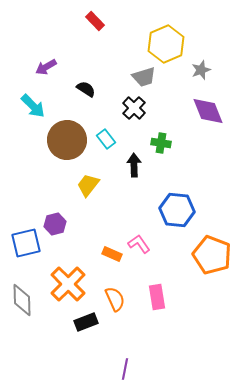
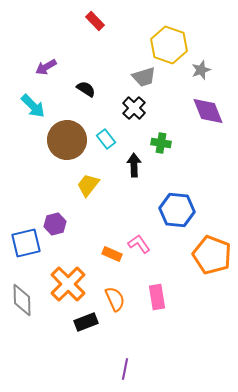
yellow hexagon: moved 3 px right, 1 px down; rotated 18 degrees counterclockwise
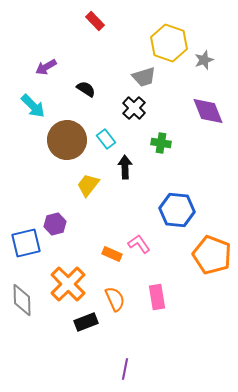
yellow hexagon: moved 2 px up
gray star: moved 3 px right, 10 px up
black arrow: moved 9 px left, 2 px down
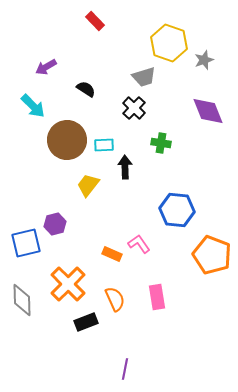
cyan rectangle: moved 2 px left, 6 px down; rotated 54 degrees counterclockwise
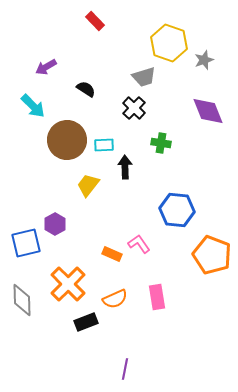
purple hexagon: rotated 15 degrees counterclockwise
orange semicircle: rotated 90 degrees clockwise
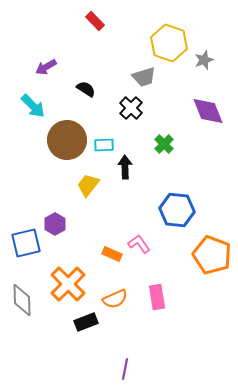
black cross: moved 3 px left
green cross: moved 3 px right, 1 px down; rotated 36 degrees clockwise
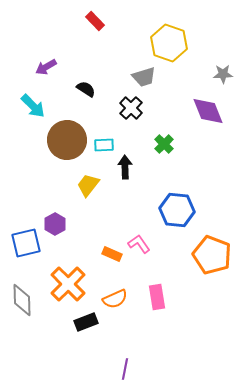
gray star: moved 19 px right, 14 px down; rotated 18 degrees clockwise
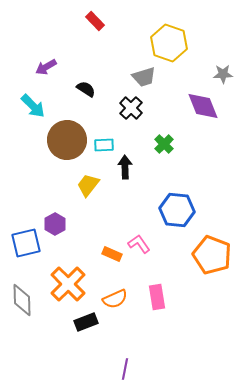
purple diamond: moved 5 px left, 5 px up
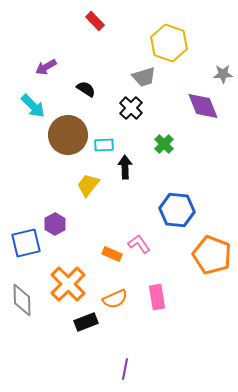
brown circle: moved 1 px right, 5 px up
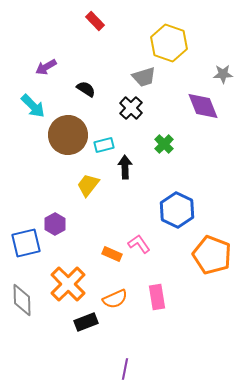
cyan rectangle: rotated 12 degrees counterclockwise
blue hexagon: rotated 20 degrees clockwise
